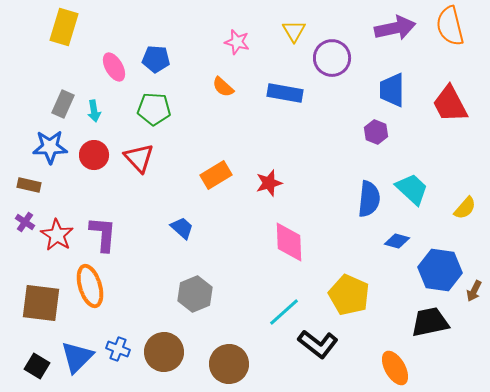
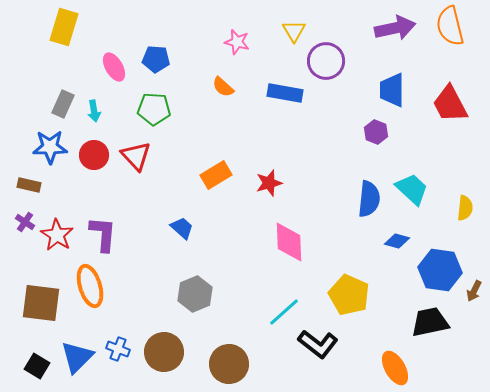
purple circle at (332, 58): moved 6 px left, 3 px down
red triangle at (139, 158): moved 3 px left, 2 px up
yellow semicircle at (465, 208): rotated 35 degrees counterclockwise
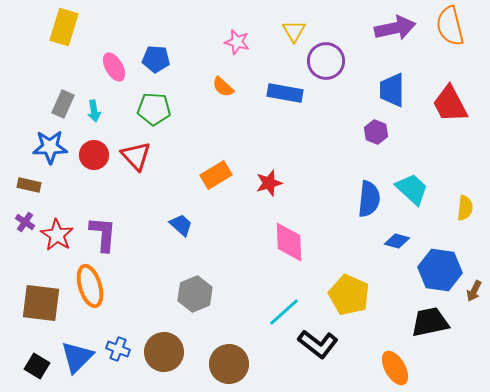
blue trapezoid at (182, 228): moved 1 px left, 3 px up
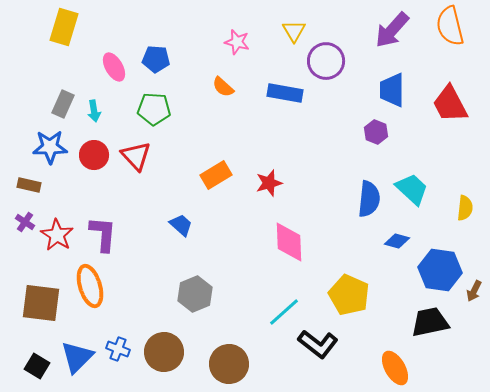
purple arrow at (395, 28): moved 3 px left, 2 px down; rotated 144 degrees clockwise
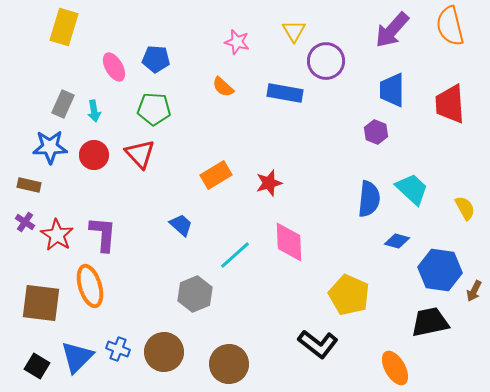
red trapezoid at (450, 104): rotated 24 degrees clockwise
red triangle at (136, 156): moved 4 px right, 2 px up
yellow semicircle at (465, 208): rotated 35 degrees counterclockwise
cyan line at (284, 312): moved 49 px left, 57 px up
